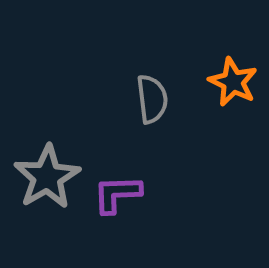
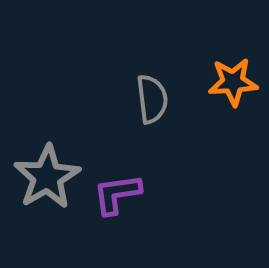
orange star: rotated 30 degrees counterclockwise
purple L-shape: rotated 6 degrees counterclockwise
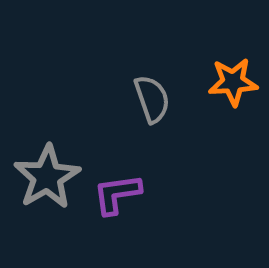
gray semicircle: rotated 12 degrees counterclockwise
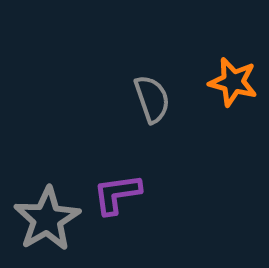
orange star: rotated 18 degrees clockwise
gray star: moved 42 px down
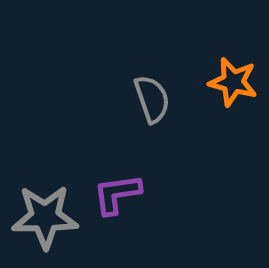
gray star: moved 2 px left, 2 px up; rotated 30 degrees clockwise
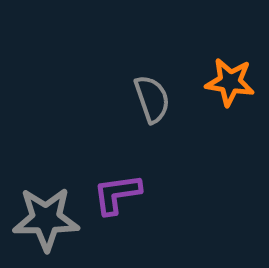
orange star: moved 3 px left; rotated 6 degrees counterclockwise
gray star: moved 1 px right, 2 px down
